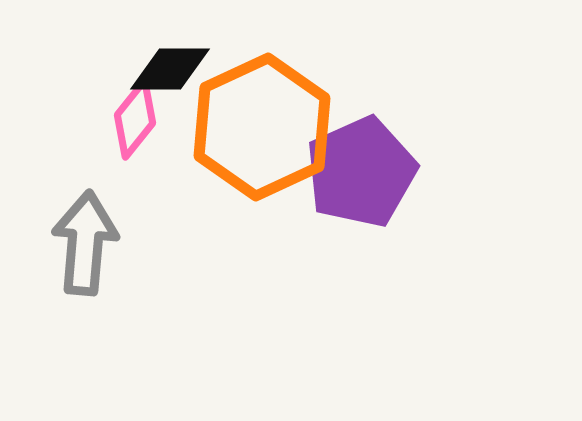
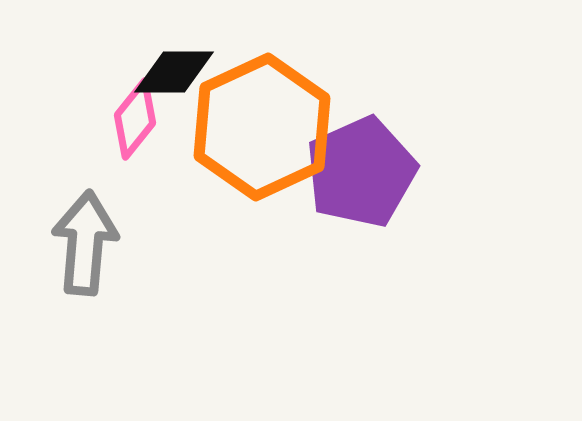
black diamond: moved 4 px right, 3 px down
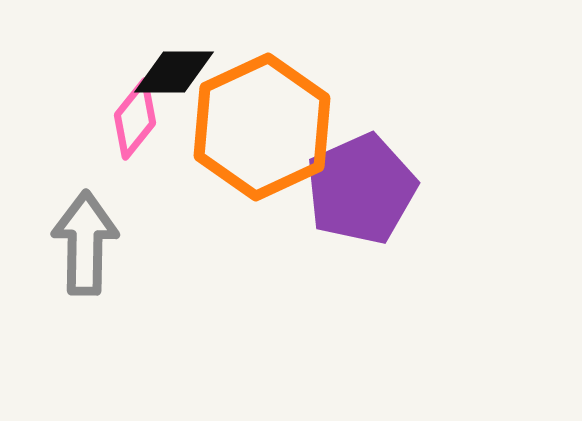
purple pentagon: moved 17 px down
gray arrow: rotated 4 degrees counterclockwise
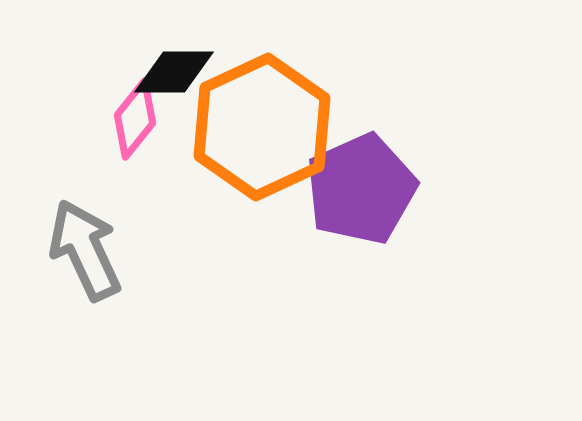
gray arrow: moved 7 px down; rotated 26 degrees counterclockwise
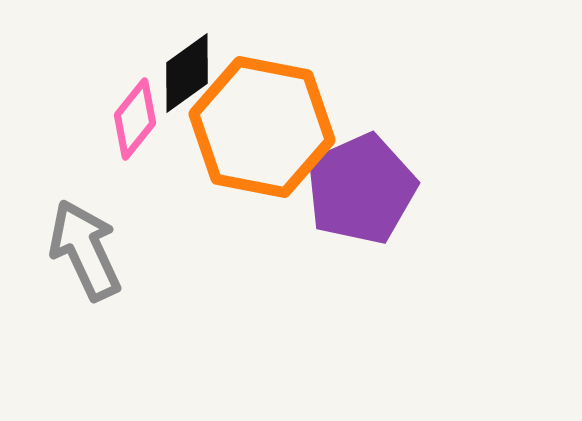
black diamond: moved 13 px right, 1 px down; rotated 36 degrees counterclockwise
orange hexagon: rotated 24 degrees counterclockwise
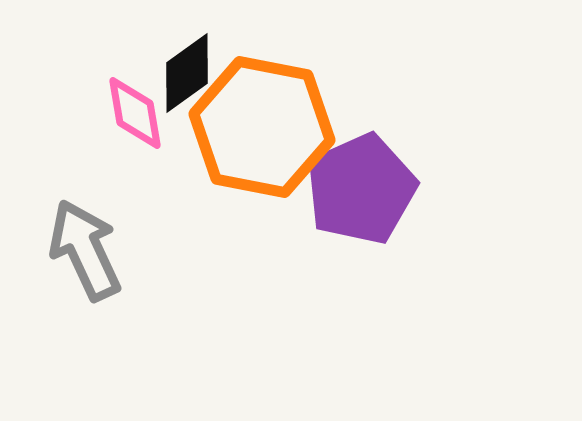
pink diamond: moved 6 px up; rotated 48 degrees counterclockwise
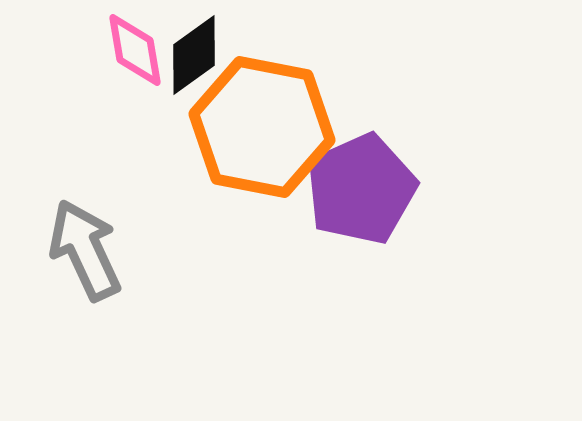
black diamond: moved 7 px right, 18 px up
pink diamond: moved 63 px up
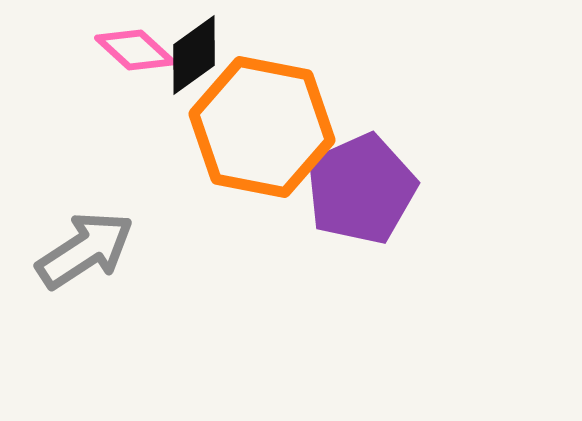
pink diamond: rotated 38 degrees counterclockwise
gray arrow: rotated 82 degrees clockwise
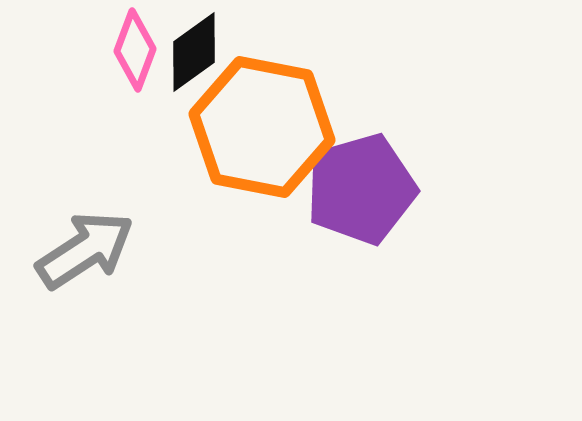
pink diamond: rotated 68 degrees clockwise
black diamond: moved 3 px up
purple pentagon: rotated 8 degrees clockwise
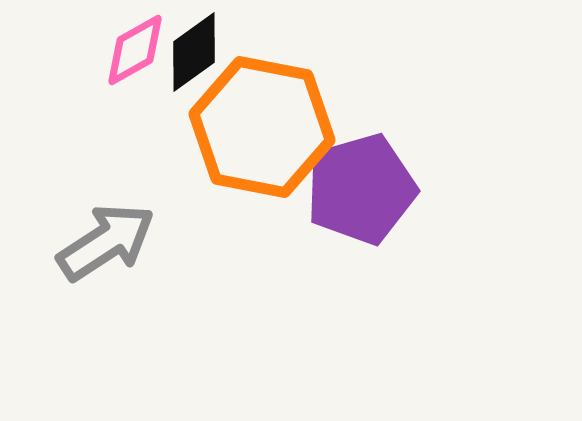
pink diamond: rotated 40 degrees clockwise
gray arrow: moved 21 px right, 8 px up
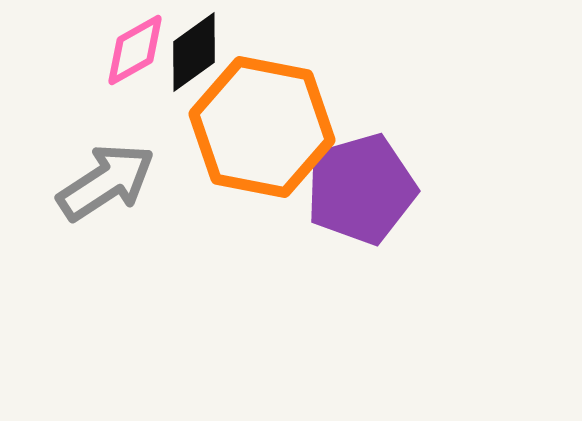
gray arrow: moved 60 px up
